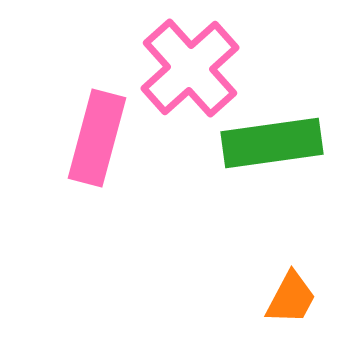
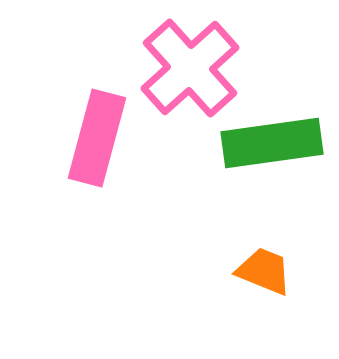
orange trapezoid: moved 27 px left, 27 px up; rotated 96 degrees counterclockwise
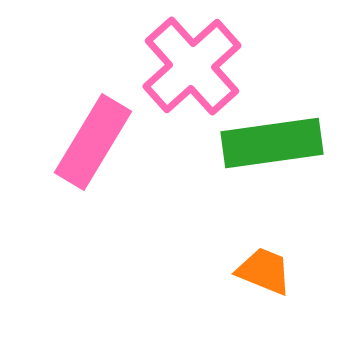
pink cross: moved 2 px right, 2 px up
pink rectangle: moved 4 px left, 4 px down; rotated 16 degrees clockwise
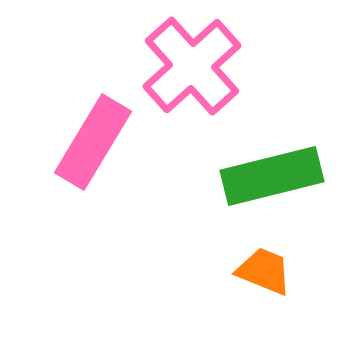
green rectangle: moved 33 px down; rotated 6 degrees counterclockwise
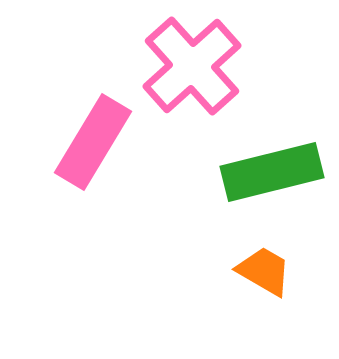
green rectangle: moved 4 px up
orange trapezoid: rotated 8 degrees clockwise
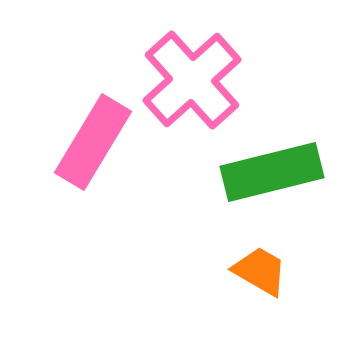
pink cross: moved 14 px down
orange trapezoid: moved 4 px left
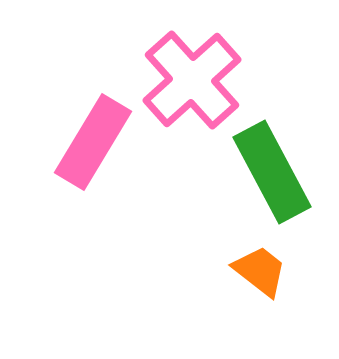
green rectangle: rotated 76 degrees clockwise
orange trapezoid: rotated 8 degrees clockwise
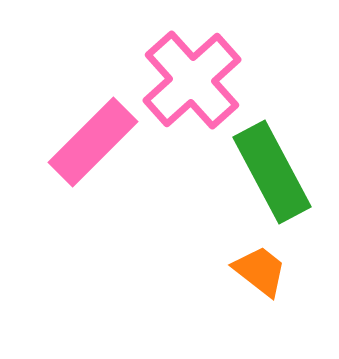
pink rectangle: rotated 14 degrees clockwise
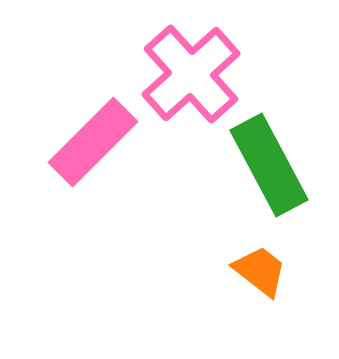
pink cross: moved 1 px left, 6 px up
green rectangle: moved 3 px left, 7 px up
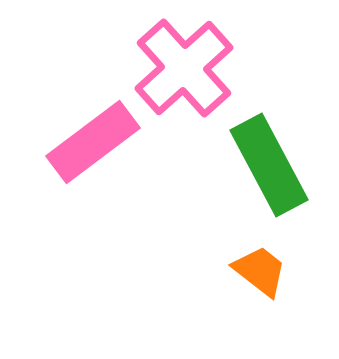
pink cross: moved 7 px left, 6 px up
pink rectangle: rotated 8 degrees clockwise
